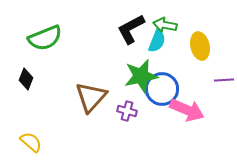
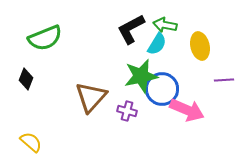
cyan semicircle: moved 3 px down; rotated 10 degrees clockwise
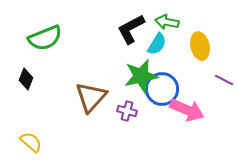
green arrow: moved 2 px right, 3 px up
purple line: rotated 30 degrees clockwise
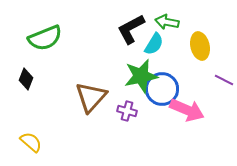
cyan semicircle: moved 3 px left
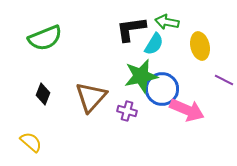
black L-shape: rotated 20 degrees clockwise
black diamond: moved 17 px right, 15 px down
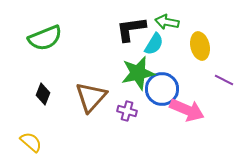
green star: moved 3 px left, 3 px up
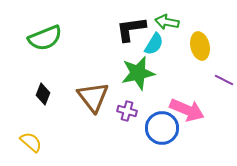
blue circle: moved 39 px down
brown triangle: moved 2 px right; rotated 20 degrees counterclockwise
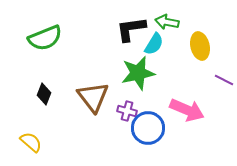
black diamond: moved 1 px right
blue circle: moved 14 px left
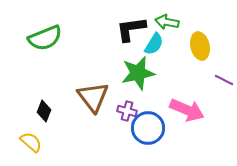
black diamond: moved 17 px down
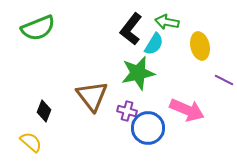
black L-shape: rotated 44 degrees counterclockwise
green semicircle: moved 7 px left, 10 px up
brown triangle: moved 1 px left, 1 px up
